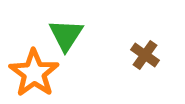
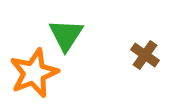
orange star: rotated 15 degrees clockwise
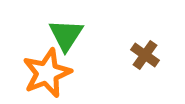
orange star: moved 13 px right
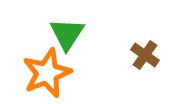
green triangle: moved 1 px right, 1 px up
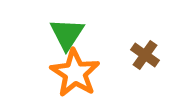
orange star: moved 28 px right; rotated 18 degrees counterclockwise
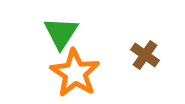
green triangle: moved 6 px left, 1 px up
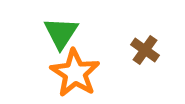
brown cross: moved 5 px up
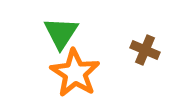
brown cross: rotated 12 degrees counterclockwise
